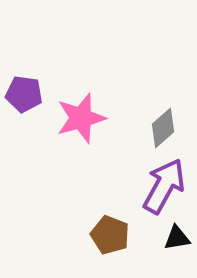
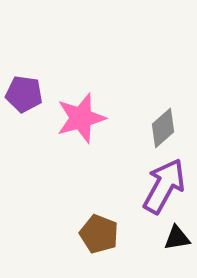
brown pentagon: moved 11 px left, 1 px up
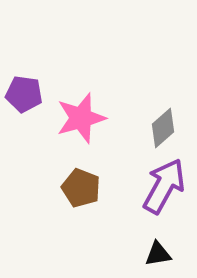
brown pentagon: moved 18 px left, 46 px up
black triangle: moved 19 px left, 16 px down
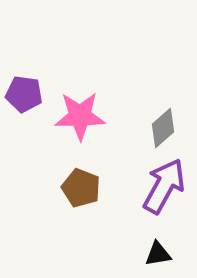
pink star: moved 1 px left, 2 px up; rotated 15 degrees clockwise
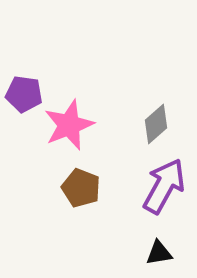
pink star: moved 11 px left, 9 px down; rotated 21 degrees counterclockwise
gray diamond: moved 7 px left, 4 px up
black triangle: moved 1 px right, 1 px up
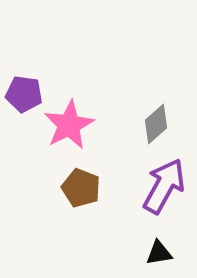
pink star: rotated 6 degrees counterclockwise
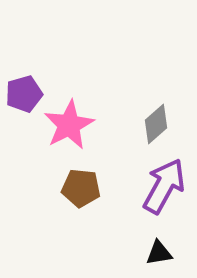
purple pentagon: rotated 24 degrees counterclockwise
brown pentagon: rotated 15 degrees counterclockwise
